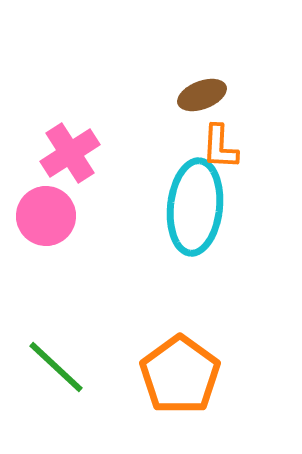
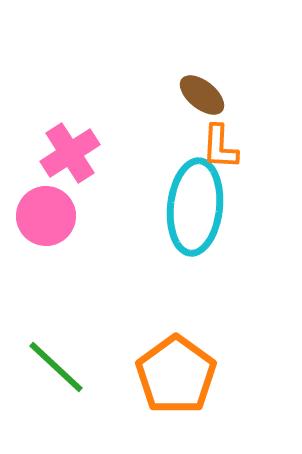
brown ellipse: rotated 60 degrees clockwise
orange pentagon: moved 4 px left
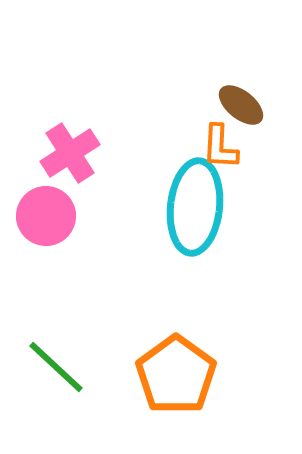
brown ellipse: moved 39 px right, 10 px down
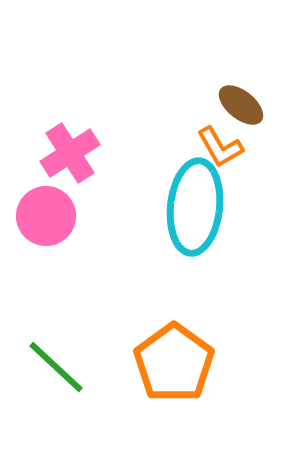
orange L-shape: rotated 33 degrees counterclockwise
orange pentagon: moved 2 px left, 12 px up
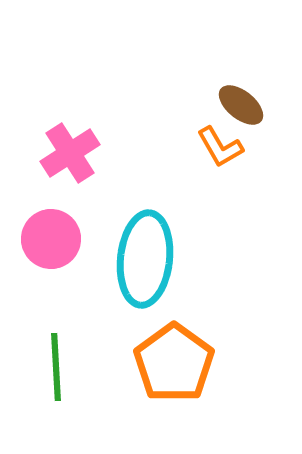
cyan ellipse: moved 50 px left, 52 px down
pink circle: moved 5 px right, 23 px down
green line: rotated 44 degrees clockwise
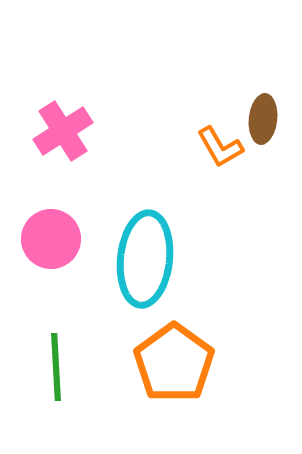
brown ellipse: moved 22 px right, 14 px down; rotated 57 degrees clockwise
pink cross: moved 7 px left, 22 px up
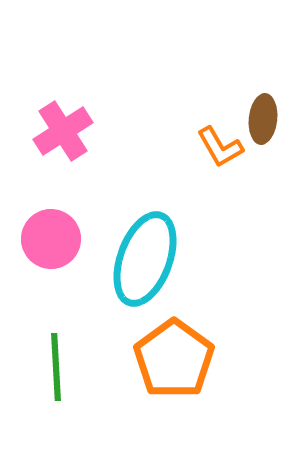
cyan ellipse: rotated 14 degrees clockwise
orange pentagon: moved 4 px up
